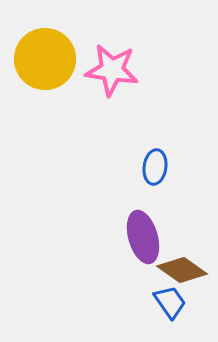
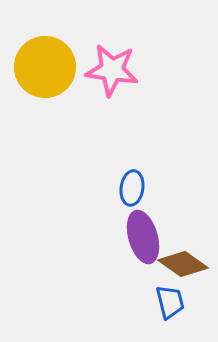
yellow circle: moved 8 px down
blue ellipse: moved 23 px left, 21 px down
brown diamond: moved 1 px right, 6 px up
blue trapezoid: rotated 21 degrees clockwise
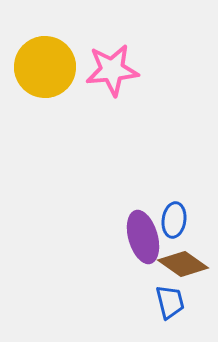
pink star: rotated 14 degrees counterclockwise
blue ellipse: moved 42 px right, 32 px down
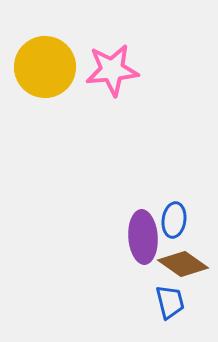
purple ellipse: rotated 12 degrees clockwise
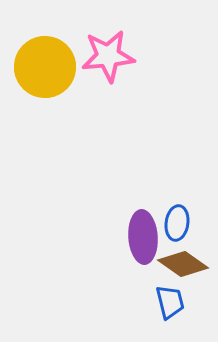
pink star: moved 4 px left, 14 px up
blue ellipse: moved 3 px right, 3 px down
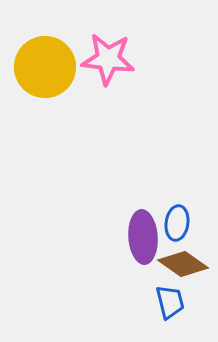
pink star: moved 3 px down; rotated 12 degrees clockwise
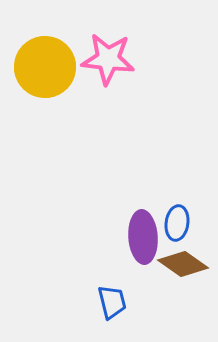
blue trapezoid: moved 58 px left
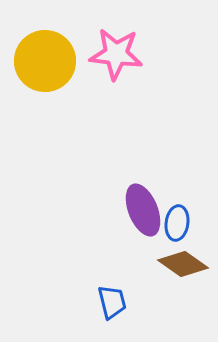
pink star: moved 8 px right, 5 px up
yellow circle: moved 6 px up
purple ellipse: moved 27 px up; rotated 18 degrees counterclockwise
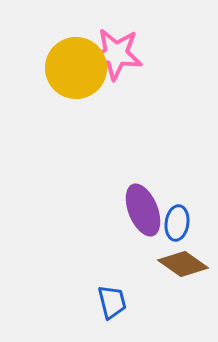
yellow circle: moved 31 px right, 7 px down
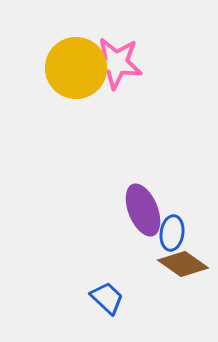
pink star: moved 9 px down
blue ellipse: moved 5 px left, 10 px down
blue trapezoid: moved 5 px left, 4 px up; rotated 33 degrees counterclockwise
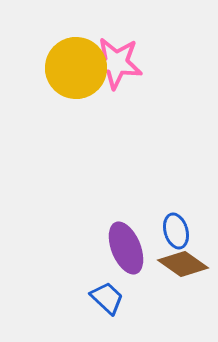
purple ellipse: moved 17 px left, 38 px down
blue ellipse: moved 4 px right, 2 px up; rotated 24 degrees counterclockwise
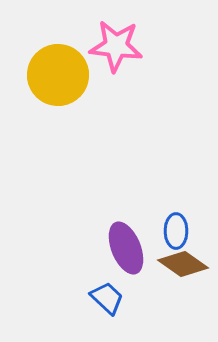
pink star: moved 17 px up
yellow circle: moved 18 px left, 7 px down
blue ellipse: rotated 16 degrees clockwise
